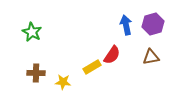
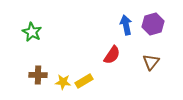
brown triangle: moved 5 px down; rotated 42 degrees counterclockwise
yellow rectangle: moved 8 px left, 14 px down
brown cross: moved 2 px right, 2 px down
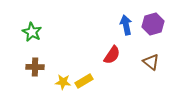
brown triangle: rotated 30 degrees counterclockwise
brown cross: moved 3 px left, 8 px up
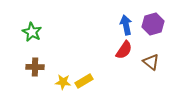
red semicircle: moved 12 px right, 5 px up
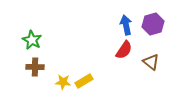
green star: moved 8 px down
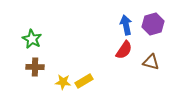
green star: moved 1 px up
brown triangle: rotated 24 degrees counterclockwise
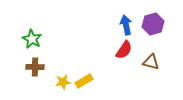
yellow star: rotated 14 degrees counterclockwise
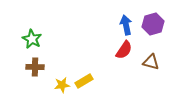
yellow star: moved 1 px left, 3 px down
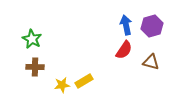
purple hexagon: moved 1 px left, 2 px down
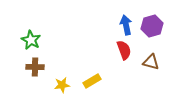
green star: moved 1 px left, 1 px down
red semicircle: rotated 54 degrees counterclockwise
yellow rectangle: moved 8 px right
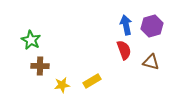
brown cross: moved 5 px right, 1 px up
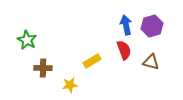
green star: moved 4 px left
brown cross: moved 3 px right, 2 px down
yellow rectangle: moved 20 px up
yellow star: moved 8 px right
